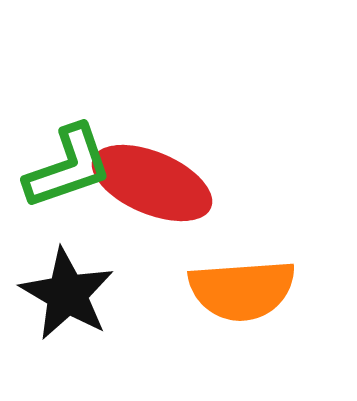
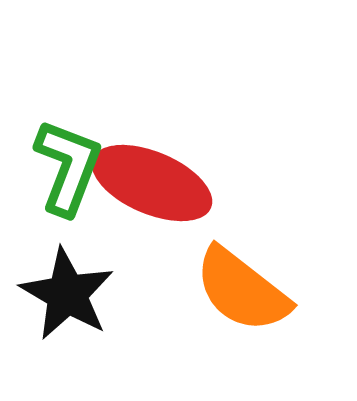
green L-shape: rotated 50 degrees counterclockwise
orange semicircle: rotated 42 degrees clockwise
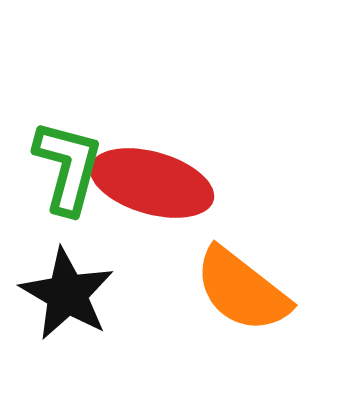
green L-shape: rotated 6 degrees counterclockwise
red ellipse: rotated 7 degrees counterclockwise
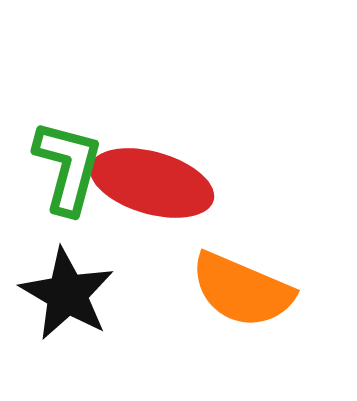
orange semicircle: rotated 15 degrees counterclockwise
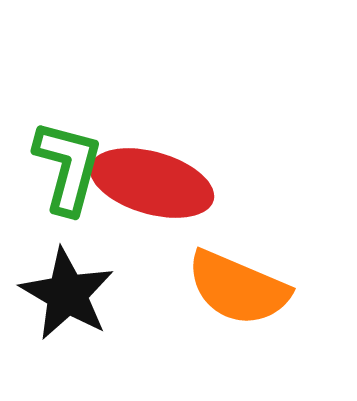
orange semicircle: moved 4 px left, 2 px up
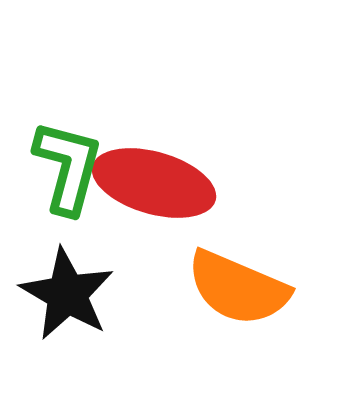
red ellipse: moved 2 px right
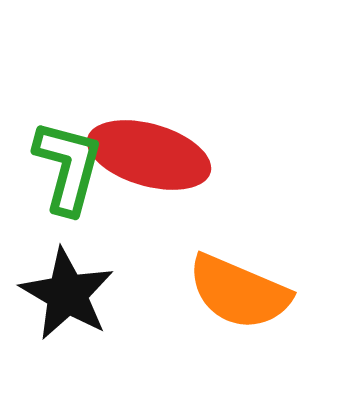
red ellipse: moved 5 px left, 28 px up
orange semicircle: moved 1 px right, 4 px down
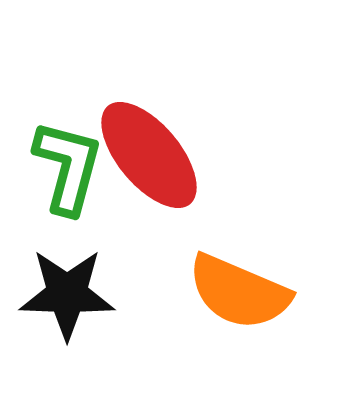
red ellipse: rotated 34 degrees clockwise
black star: rotated 28 degrees counterclockwise
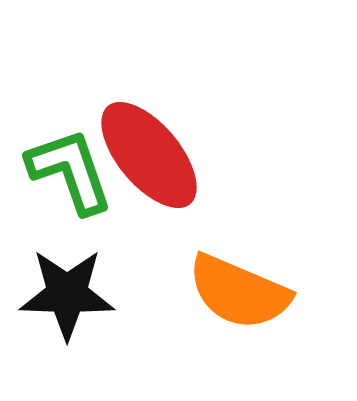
green L-shape: moved 2 px right, 4 px down; rotated 34 degrees counterclockwise
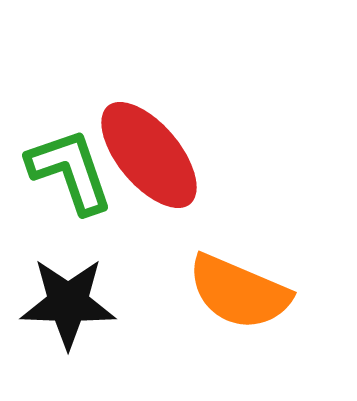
black star: moved 1 px right, 9 px down
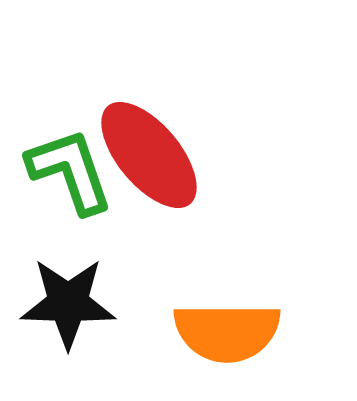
orange semicircle: moved 12 px left, 40 px down; rotated 23 degrees counterclockwise
